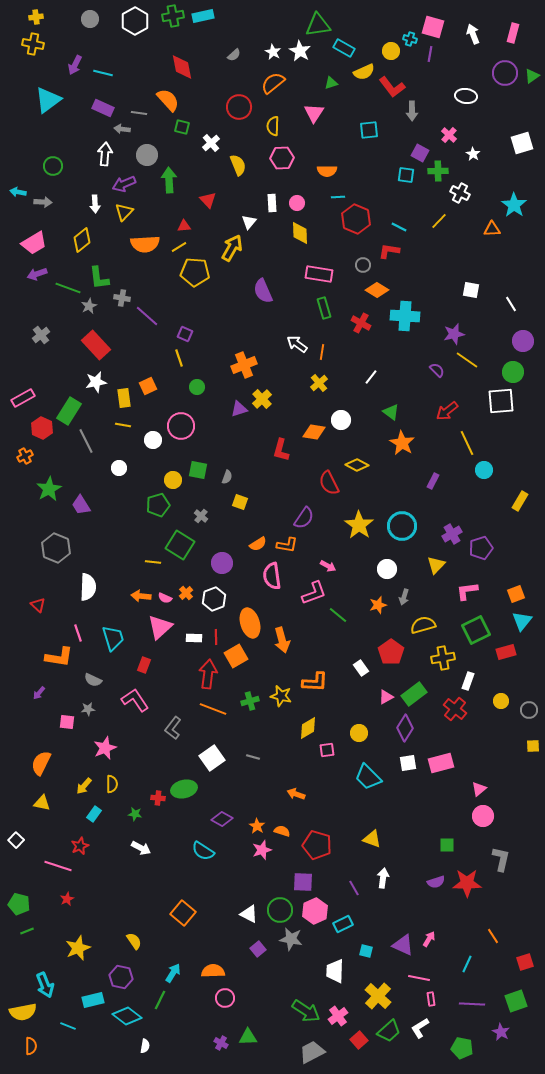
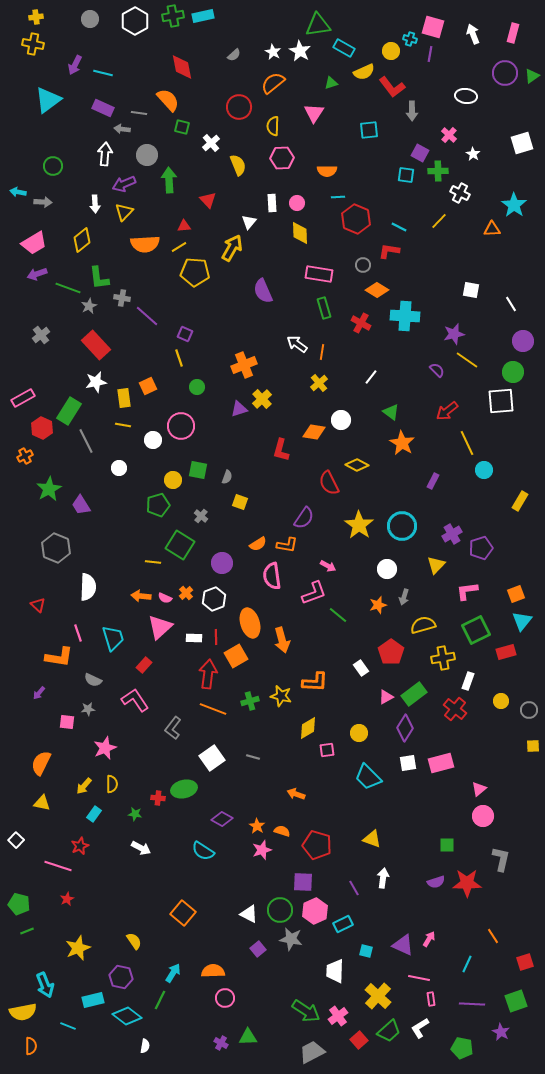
red rectangle at (144, 665): rotated 21 degrees clockwise
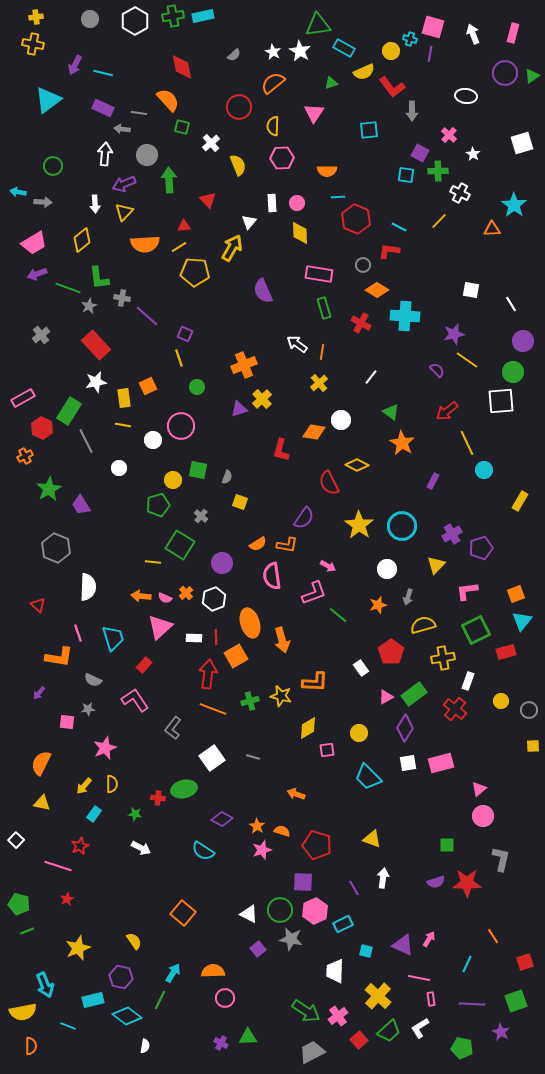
gray arrow at (404, 597): moved 4 px right
